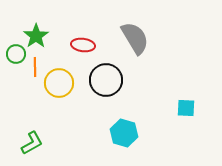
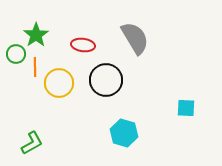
green star: moved 1 px up
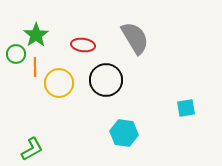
cyan square: rotated 12 degrees counterclockwise
cyan hexagon: rotated 8 degrees counterclockwise
green L-shape: moved 6 px down
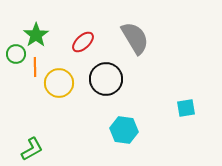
red ellipse: moved 3 px up; rotated 50 degrees counterclockwise
black circle: moved 1 px up
cyan hexagon: moved 3 px up
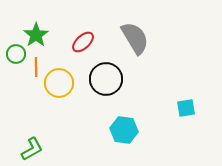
orange line: moved 1 px right
